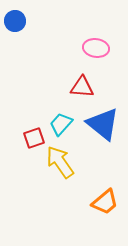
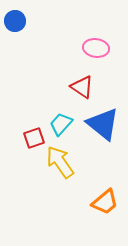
red triangle: rotated 30 degrees clockwise
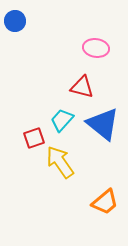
red triangle: rotated 20 degrees counterclockwise
cyan trapezoid: moved 1 px right, 4 px up
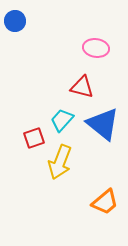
yellow arrow: rotated 124 degrees counterclockwise
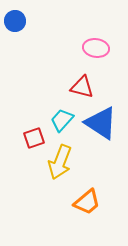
blue triangle: moved 2 px left, 1 px up; rotated 6 degrees counterclockwise
orange trapezoid: moved 18 px left
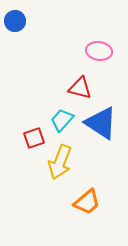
pink ellipse: moved 3 px right, 3 px down
red triangle: moved 2 px left, 1 px down
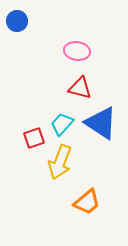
blue circle: moved 2 px right
pink ellipse: moved 22 px left
cyan trapezoid: moved 4 px down
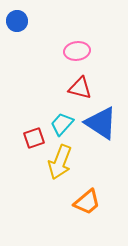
pink ellipse: rotated 15 degrees counterclockwise
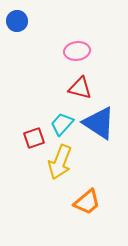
blue triangle: moved 2 px left
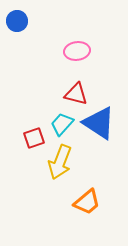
red triangle: moved 4 px left, 6 px down
